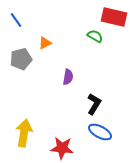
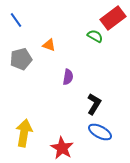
red rectangle: moved 1 px left, 1 px down; rotated 50 degrees counterclockwise
orange triangle: moved 4 px right, 2 px down; rotated 48 degrees clockwise
red star: rotated 25 degrees clockwise
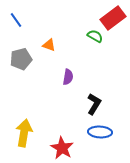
blue ellipse: rotated 25 degrees counterclockwise
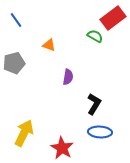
gray pentagon: moved 7 px left, 4 px down
yellow arrow: rotated 16 degrees clockwise
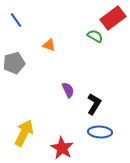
purple semicircle: moved 13 px down; rotated 35 degrees counterclockwise
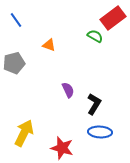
red star: rotated 15 degrees counterclockwise
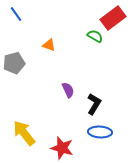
blue line: moved 6 px up
yellow arrow: rotated 64 degrees counterclockwise
